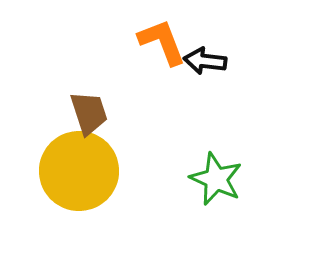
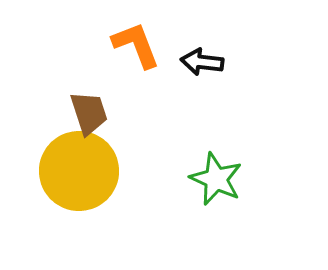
orange L-shape: moved 26 px left, 3 px down
black arrow: moved 3 px left, 1 px down
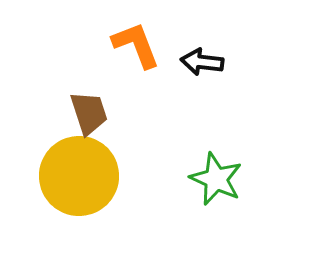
yellow circle: moved 5 px down
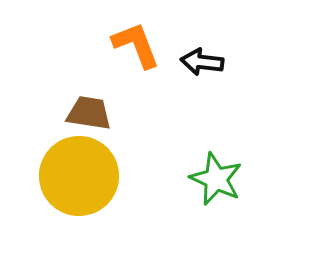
brown trapezoid: rotated 63 degrees counterclockwise
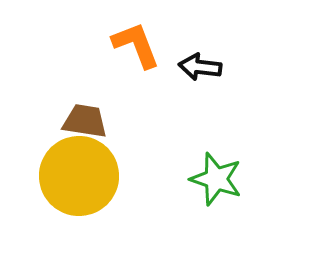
black arrow: moved 2 px left, 5 px down
brown trapezoid: moved 4 px left, 8 px down
green star: rotated 6 degrees counterclockwise
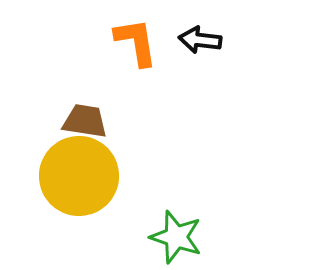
orange L-shape: moved 3 px up; rotated 12 degrees clockwise
black arrow: moved 27 px up
green star: moved 40 px left, 58 px down
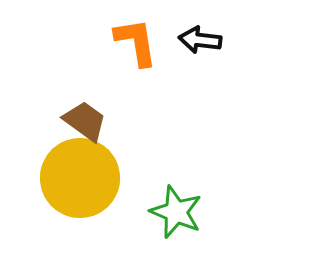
brown trapezoid: rotated 27 degrees clockwise
yellow circle: moved 1 px right, 2 px down
green star: moved 25 px up; rotated 4 degrees clockwise
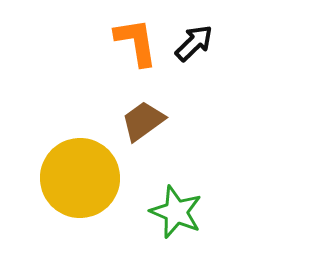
black arrow: moved 6 px left, 3 px down; rotated 129 degrees clockwise
brown trapezoid: moved 58 px right; rotated 72 degrees counterclockwise
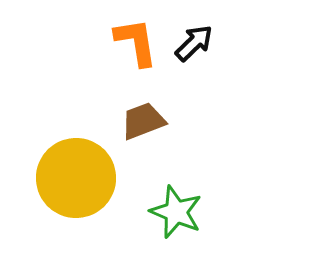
brown trapezoid: rotated 15 degrees clockwise
yellow circle: moved 4 px left
